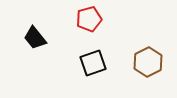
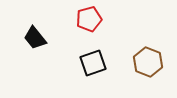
brown hexagon: rotated 12 degrees counterclockwise
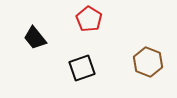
red pentagon: rotated 25 degrees counterclockwise
black square: moved 11 px left, 5 px down
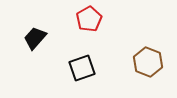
red pentagon: rotated 10 degrees clockwise
black trapezoid: rotated 80 degrees clockwise
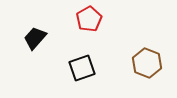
brown hexagon: moved 1 px left, 1 px down
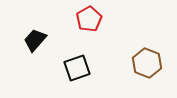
black trapezoid: moved 2 px down
black square: moved 5 px left
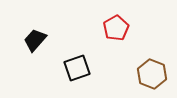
red pentagon: moved 27 px right, 9 px down
brown hexagon: moved 5 px right, 11 px down
